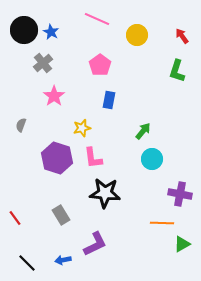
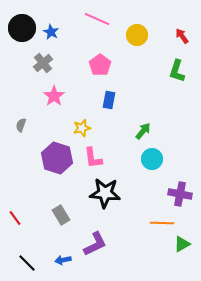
black circle: moved 2 px left, 2 px up
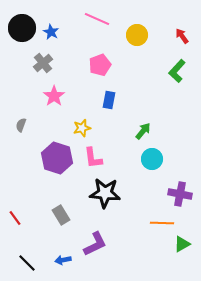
pink pentagon: rotated 15 degrees clockwise
green L-shape: rotated 25 degrees clockwise
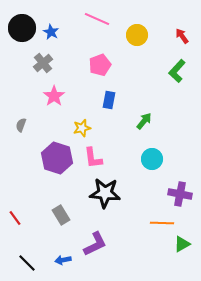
green arrow: moved 1 px right, 10 px up
